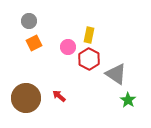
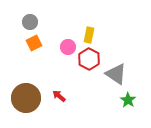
gray circle: moved 1 px right, 1 px down
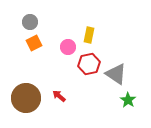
red hexagon: moved 5 px down; rotated 20 degrees clockwise
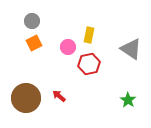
gray circle: moved 2 px right, 1 px up
gray triangle: moved 15 px right, 25 px up
